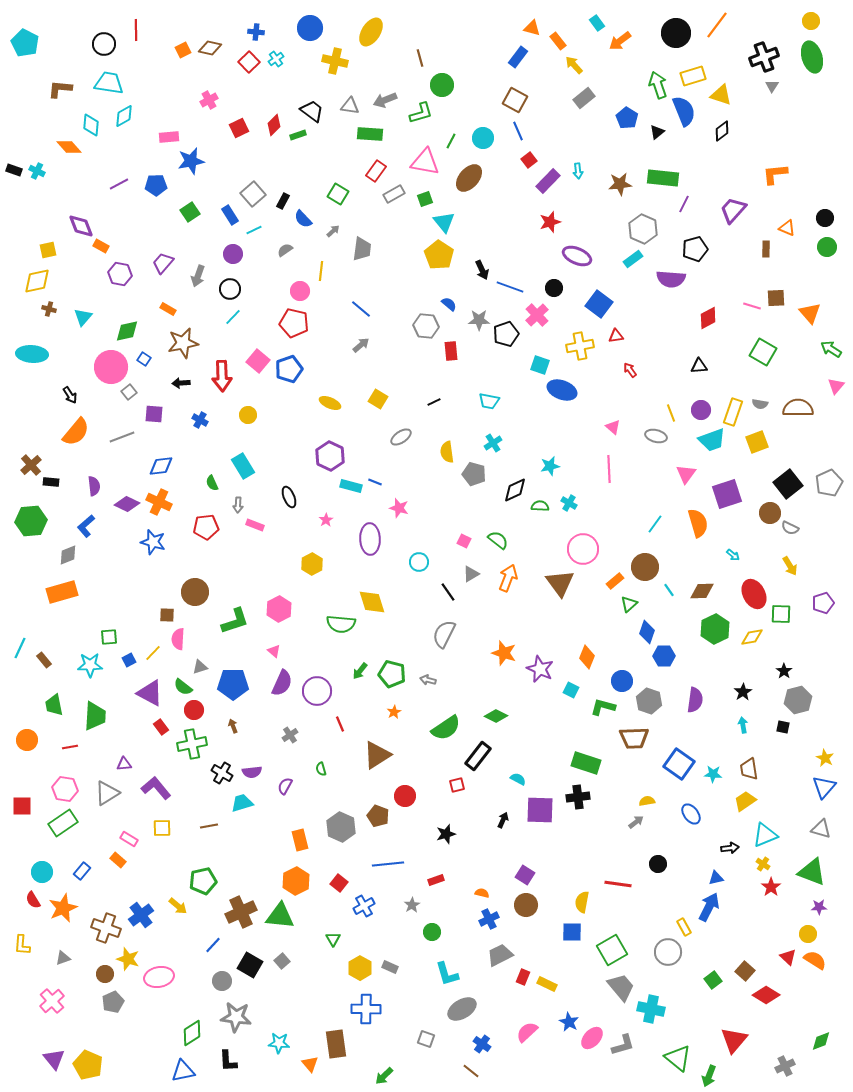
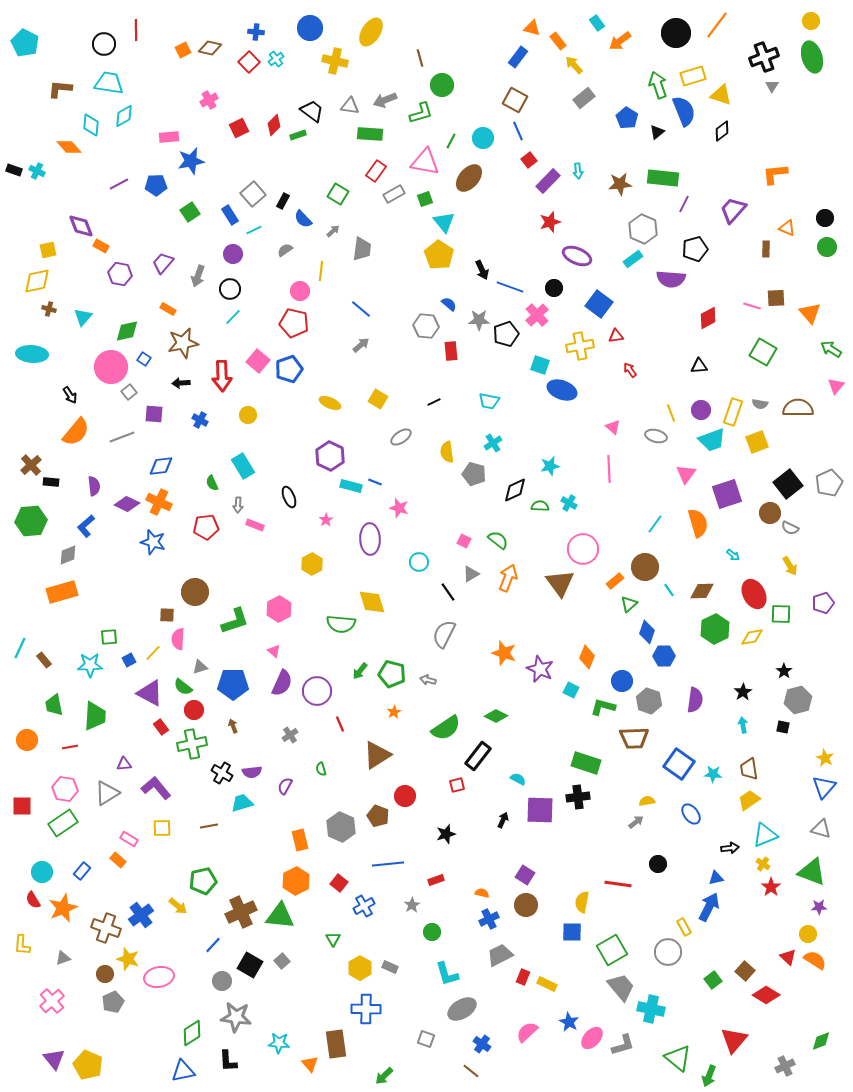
yellow trapezoid at (745, 801): moved 4 px right, 1 px up
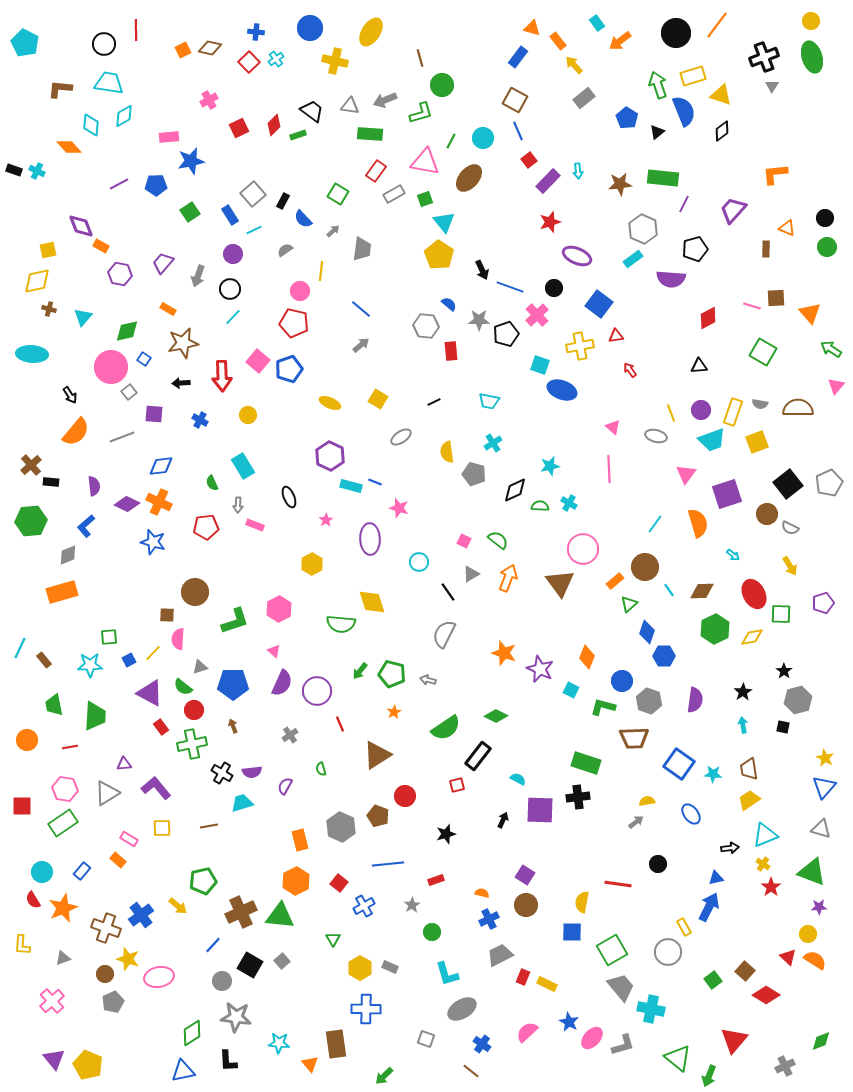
brown circle at (770, 513): moved 3 px left, 1 px down
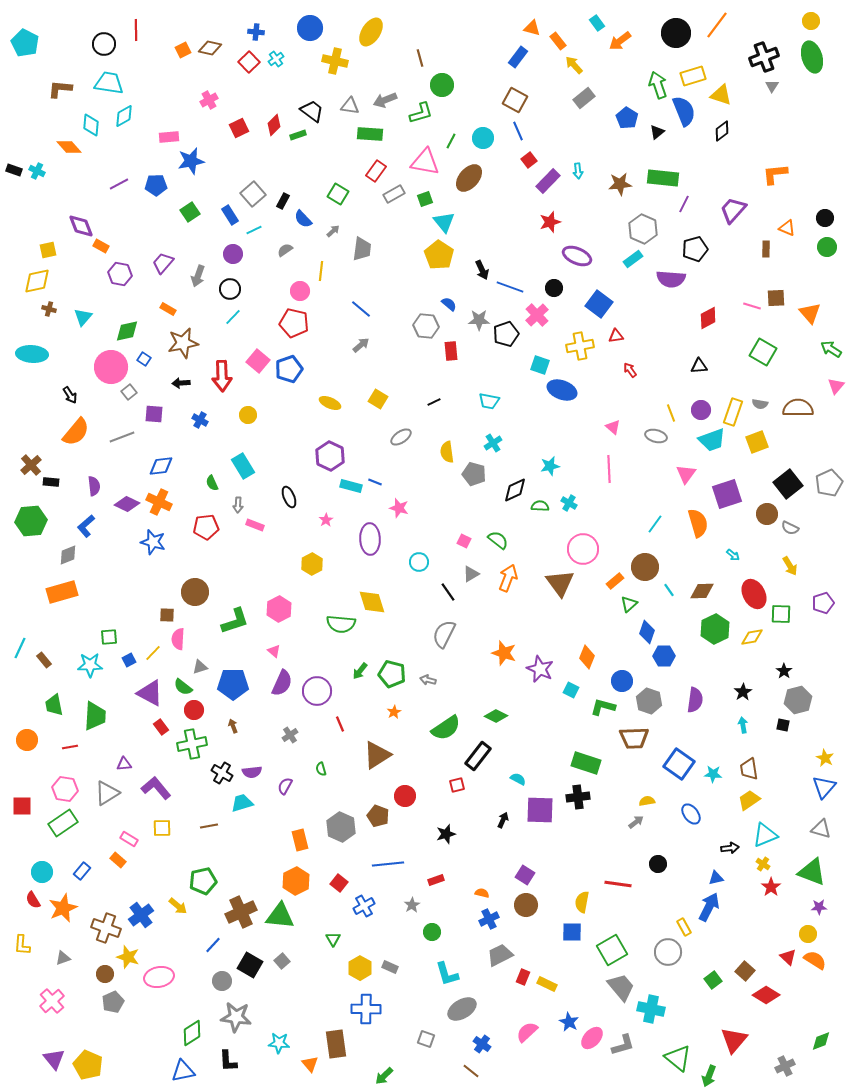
black square at (783, 727): moved 2 px up
yellow star at (128, 959): moved 2 px up
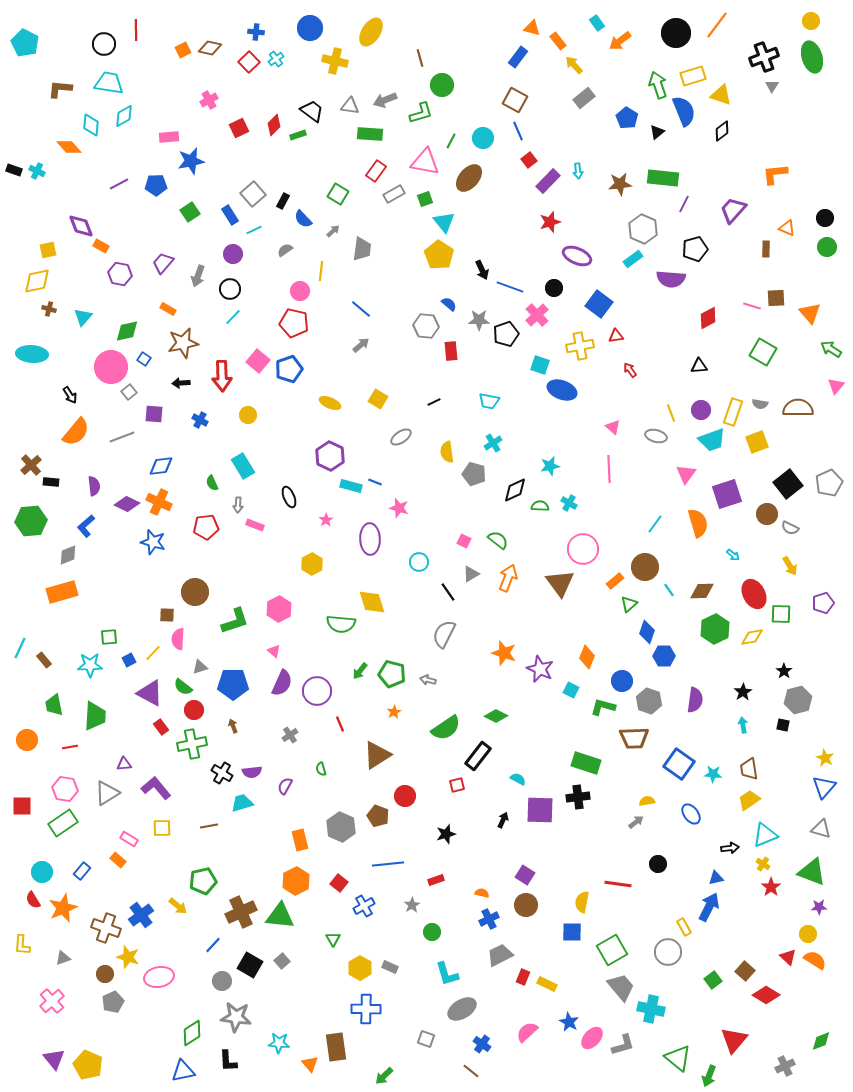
brown rectangle at (336, 1044): moved 3 px down
